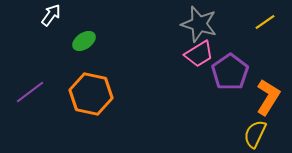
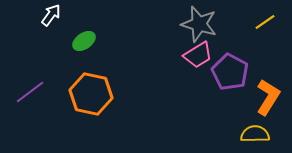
pink trapezoid: moved 1 px left, 1 px down
purple pentagon: rotated 9 degrees counterclockwise
yellow semicircle: rotated 64 degrees clockwise
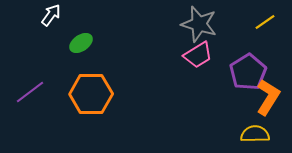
green ellipse: moved 3 px left, 2 px down
purple pentagon: moved 18 px right; rotated 12 degrees clockwise
orange hexagon: rotated 12 degrees counterclockwise
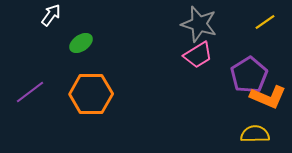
purple pentagon: moved 1 px right, 3 px down
orange L-shape: rotated 81 degrees clockwise
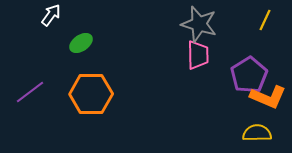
yellow line: moved 2 px up; rotated 30 degrees counterclockwise
pink trapezoid: rotated 60 degrees counterclockwise
yellow semicircle: moved 2 px right, 1 px up
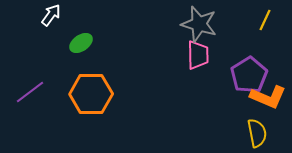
yellow semicircle: rotated 80 degrees clockwise
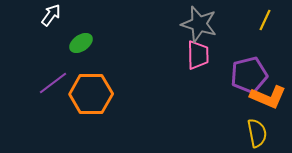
purple pentagon: rotated 18 degrees clockwise
purple line: moved 23 px right, 9 px up
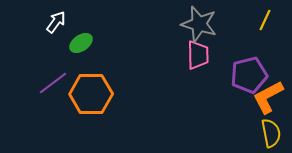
white arrow: moved 5 px right, 7 px down
orange L-shape: rotated 129 degrees clockwise
yellow semicircle: moved 14 px right
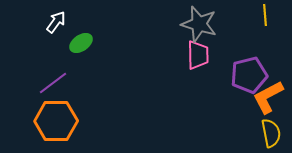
yellow line: moved 5 px up; rotated 30 degrees counterclockwise
orange hexagon: moved 35 px left, 27 px down
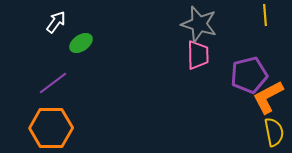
orange hexagon: moved 5 px left, 7 px down
yellow semicircle: moved 3 px right, 1 px up
